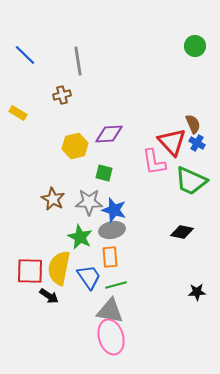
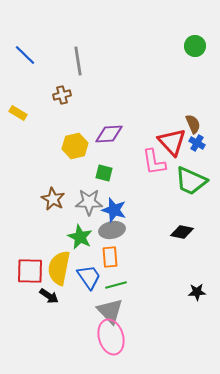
gray triangle: rotated 36 degrees clockwise
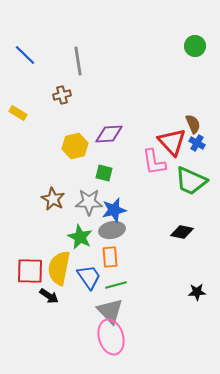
blue star: rotated 30 degrees counterclockwise
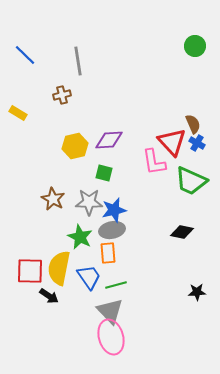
purple diamond: moved 6 px down
orange rectangle: moved 2 px left, 4 px up
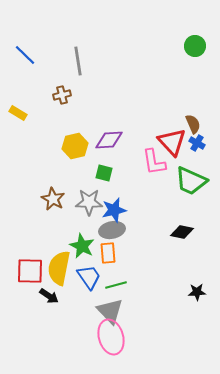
green star: moved 2 px right, 9 px down
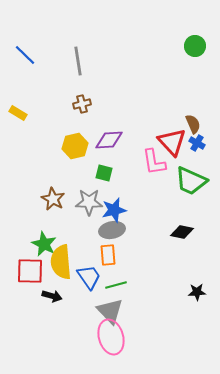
brown cross: moved 20 px right, 9 px down
green star: moved 38 px left, 2 px up
orange rectangle: moved 2 px down
yellow semicircle: moved 2 px right, 6 px up; rotated 16 degrees counterclockwise
black arrow: moved 3 px right; rotated 18 degrees counterclockwise
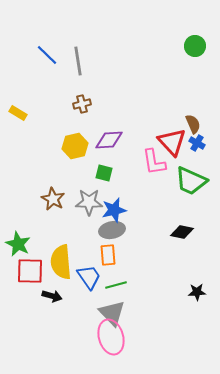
blue line: moved 22 px right
green star: moved 26 px left
gray triangle: moved 2 px right, 2 px down
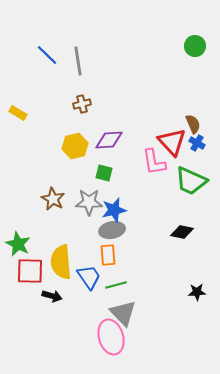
gray triangle: moved 11 px right
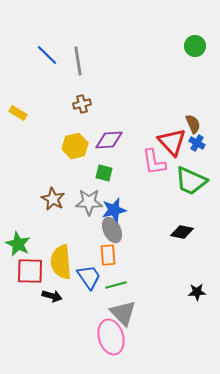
gray ellipse: rotated 75 degrees clockwise
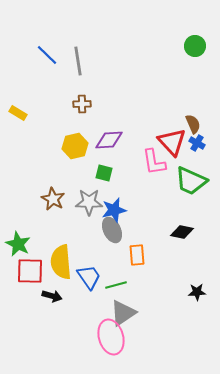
brown cross: rotated 12 degrees clockwise
orange rectangle: moved 29 px right
gray triangle: rotated 40 degrees clockwise
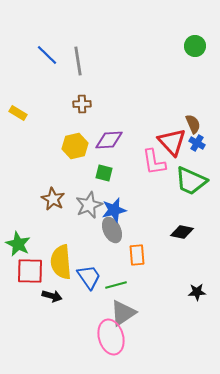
gray star: moved 3 px down; rotated 24 degrees counterclockwise
